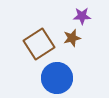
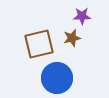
brown square: rotated 20 degrees clockwise
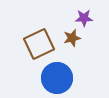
purple star: moved 2 px right, 2 px down
brown square: rotated 12 degrees counterclockwise
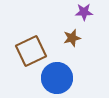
purple star: moved 6 px up
brown square: moved 8 px left, 7 px down
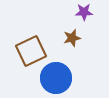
blue circle: moved 1 px left
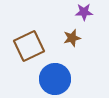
brown square: moved 2 px left, 5 px up
blue circle: moved 1 px left, 1 px down
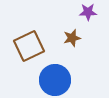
purple star: moved 4 px right
blue circle: moved 1 px down
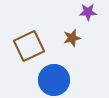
blue circle: moved 1 px left
